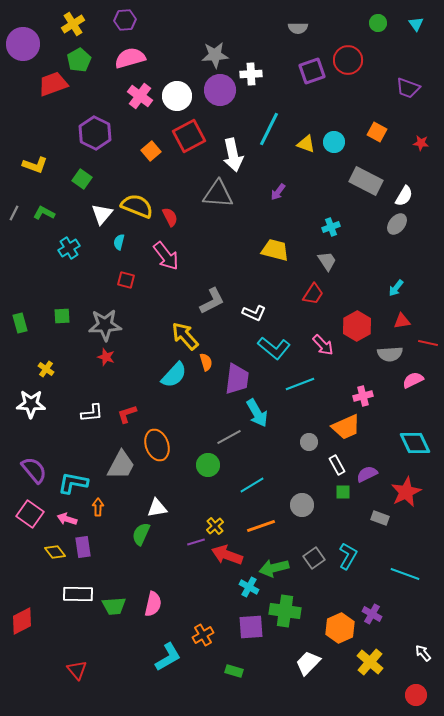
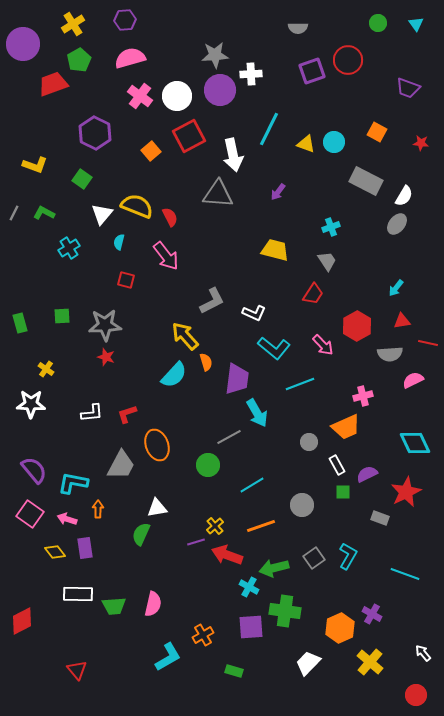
orange arrow at (98, 507): moved 2 px down
purple rectangle at (83, 547): moved 2 px right, 1 px down
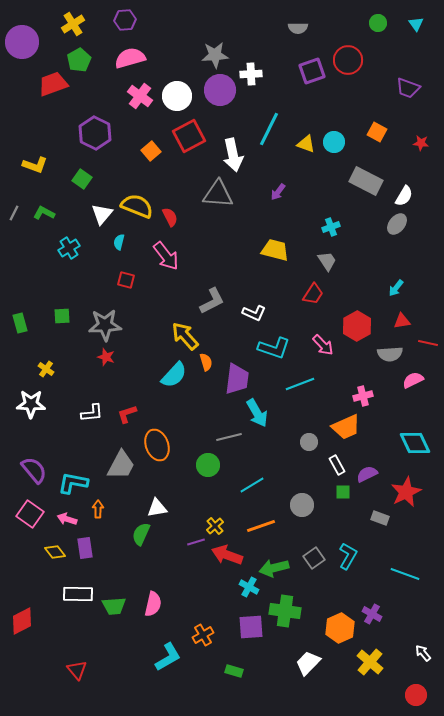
purple circle at (23, 44): moved 1 px left, 2 px up
cyan L-shape at (274, 348): rotated 20 degrees counterclockwise
gray line at (229, 437): rotated 15 degrees clockwise
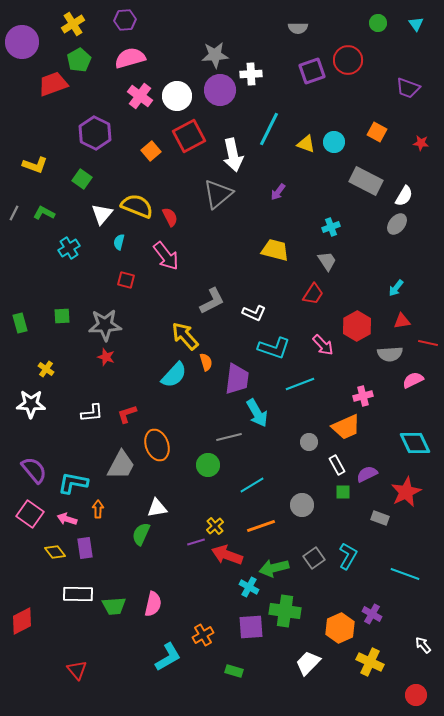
gray triangle at (218, 194): rotated 44 degrees counterclockwise
white arrow at (423, 653): moved 8 px up
yellow cross at (370, 662): rotated 16 degrees counterclockwise
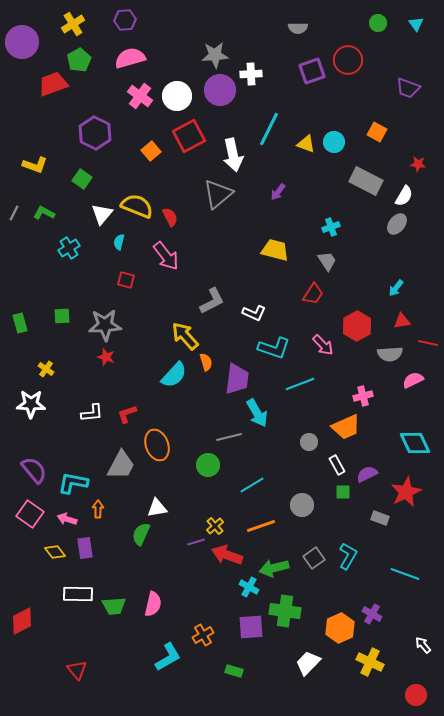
red star at (421, 143): moved 3 px left, 21 px down
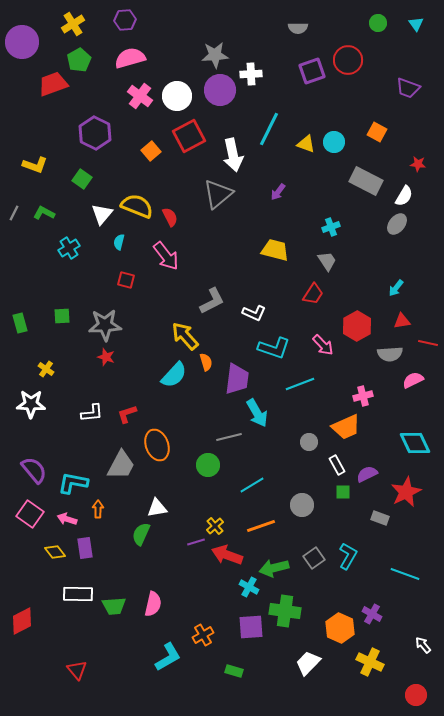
orange hexagon at (340, 628): rotated 12 degrees counterclockwise
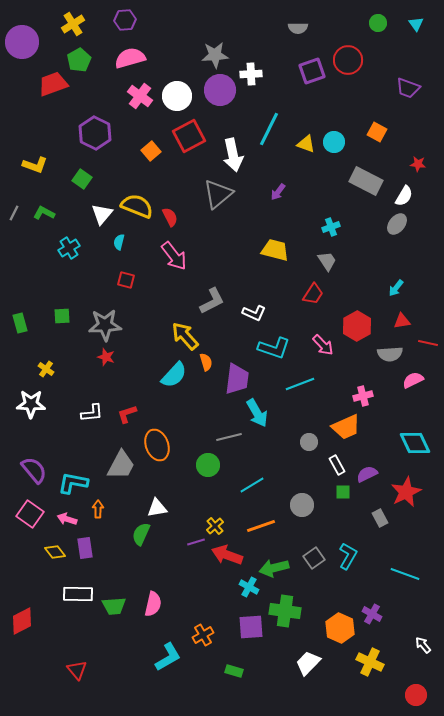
pink arrow at (166, 256): moved 8 px right
gray rectangle at (380, 518): rotated 42 degrees clockwise
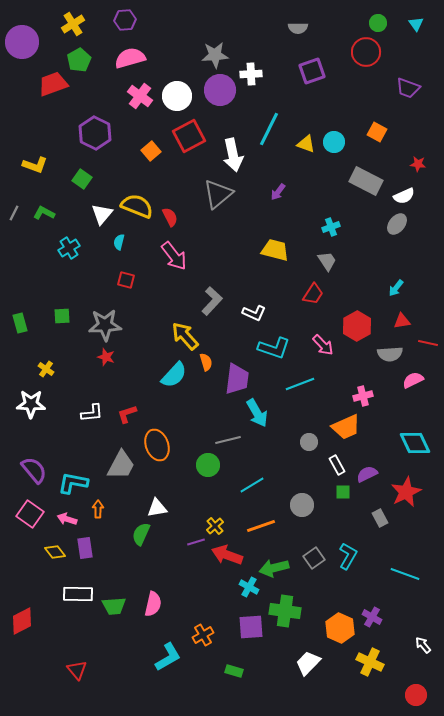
red circle at (348, 60): moved 18 px right, 8 px up
white semicircle at (404, 196): rotated 35 degrees clockwise
gray L-shape at (212, 301): rotated 20 degrees counterclockwise
gray line at (229, 437): moved 1 px left, 3 px down
purple cross at (372, 614): moved 3 px down
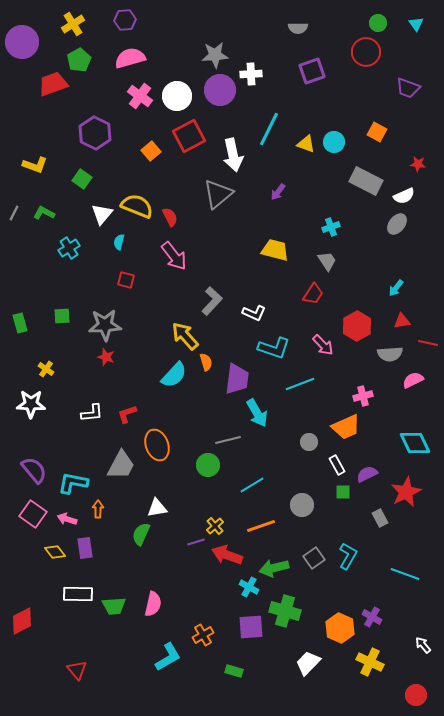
pink square at (30, 514): moved 3 px right
green cross at (285, 611): rotated 8 degrees clockwise
